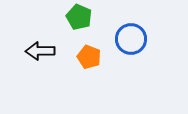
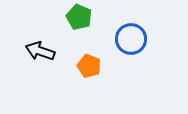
black arrow: rotated 20 degrees clockwise
orange pentagon: moved 9 px down
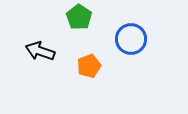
green pentagon: rotated 10 degrees clockwise
orange pentagon: rotated 30 degrees clockwise
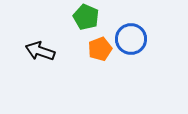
green pentagon: moved 7 px right; rotated 10 degrees counterclockwise
orange pentagon: moved 11 px right, 17 px up
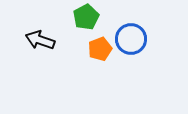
green pentagon: rotated 20 degrees clockwise
black arrow: moved 11 px up
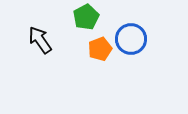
black arrow: rotated 36 degrees clockwise
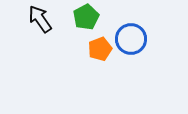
black arrow: moved 21 px up
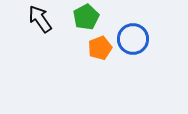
blue circle: moved 2 px right
orange pentagon: moved 1 px up
